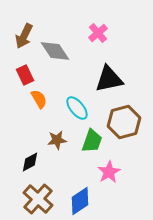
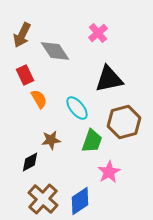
brown arrow: moved 2 px left, 1 px up
brown star: moved 6 px left
brown cross: moved 5 px right
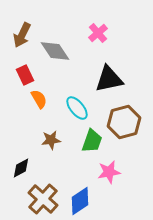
black diamond: moved 9 px left, 6 px down
pink star: rotated 20 degrees clockwise
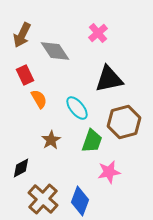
brown star: rotated 24 degrees counterclockwise
blue diamond: rotated 36 degrees counterclockwise
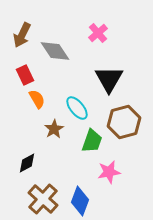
black triangle: rotated 48 degrees counterclockwise
orange semicircle: moved 2 px left
brown star: moved 3 px right, 11 px up
black diamond: moved 6 px right, 5 px up
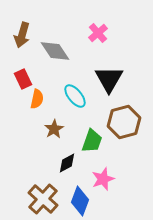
brown arrow: rotated 10 degrees counterclockwise
red rectangle: moved 2 px left, 4 px down
orange semicircle: rotated 42 degrees clockwise
cyan ellipse: moved 2 px left, 12 px up
black diamond: moved 40 px right
pink star: moved 6 px left, 7 px down; rotated 10 degrees counterclockwise
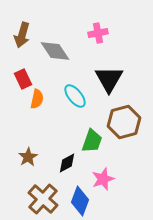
pink cross: rotated 30 degrees clockwise
brown star: moved 26 px left, 28 px down
